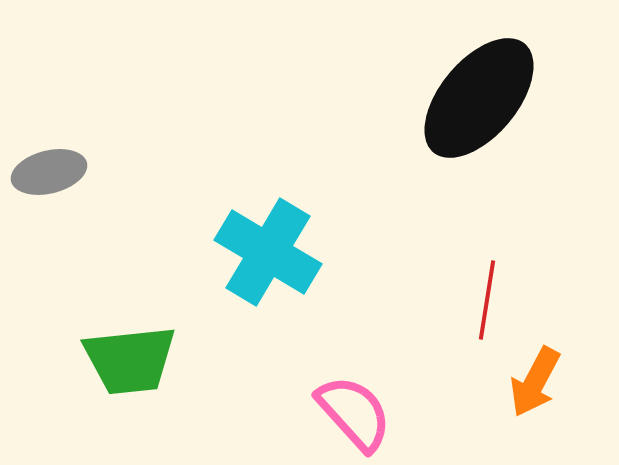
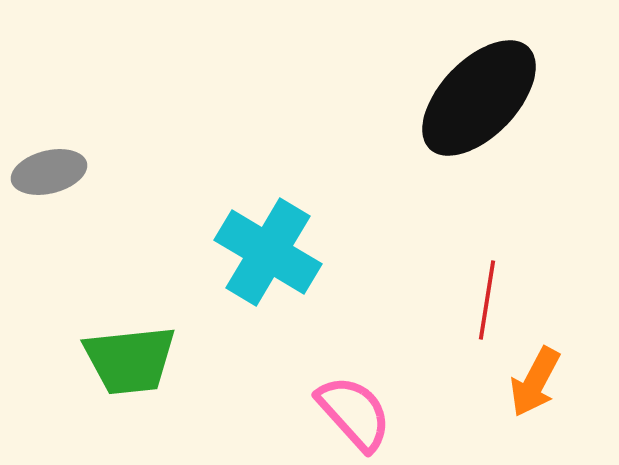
black ellipse: rotated 4 degrees clockwise
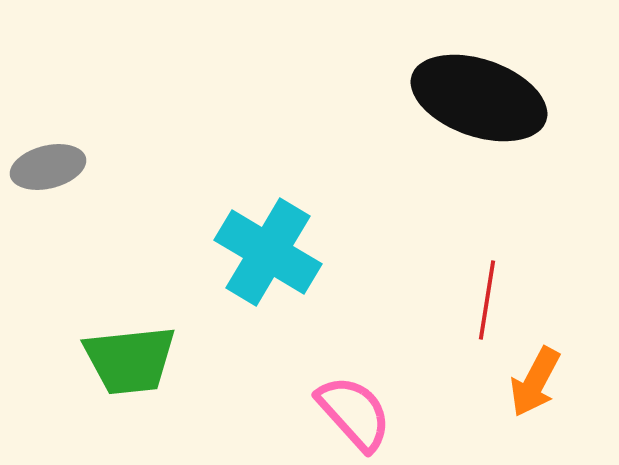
black ellipse: rotated 65 degrees clockwise
gray ellipse: moved 1 px left, 5 px up
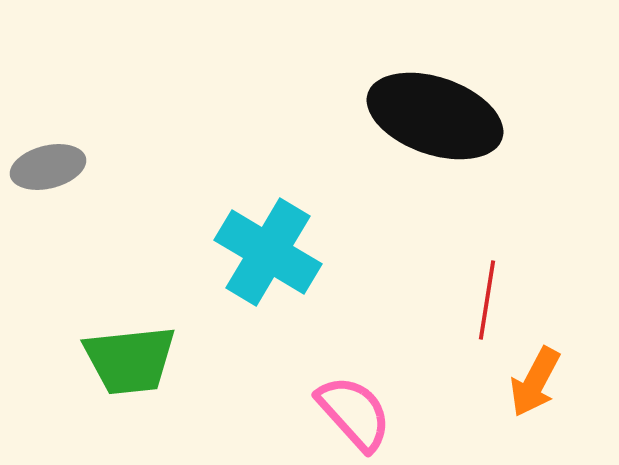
black ellipse: moved 44 px left, 18 px down
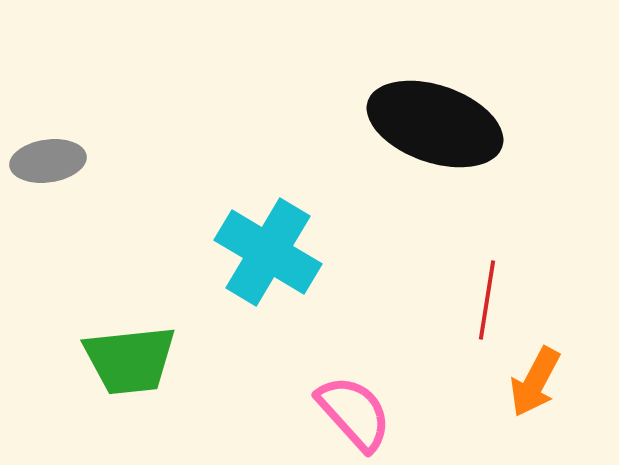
black ellipse: moved 8 px down
gray ellipse: moved 6 px up; rotated 6 degrees clockwise
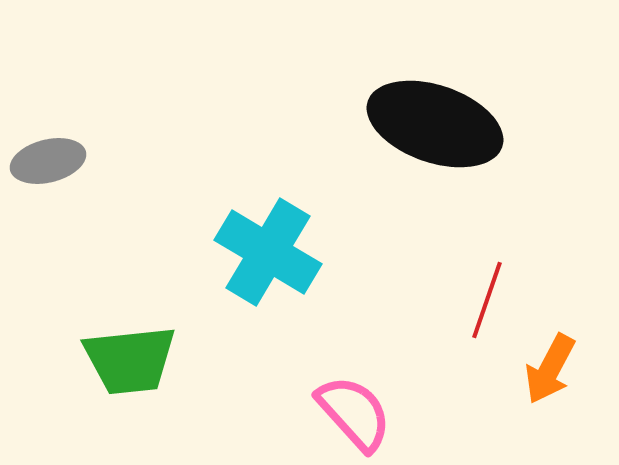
gray ellipse: rotated 6 degrees counterclockwise
red line: rotated 10 degrees clockwise
orange arrow: moved 15 px right, 13 px up
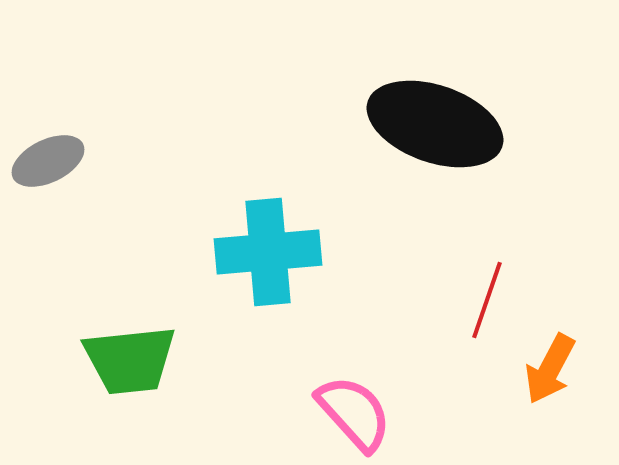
gray ellipse: rotated 12 degrees counterclockwise
cyan cross: rotated 36 degrees counterclockwise
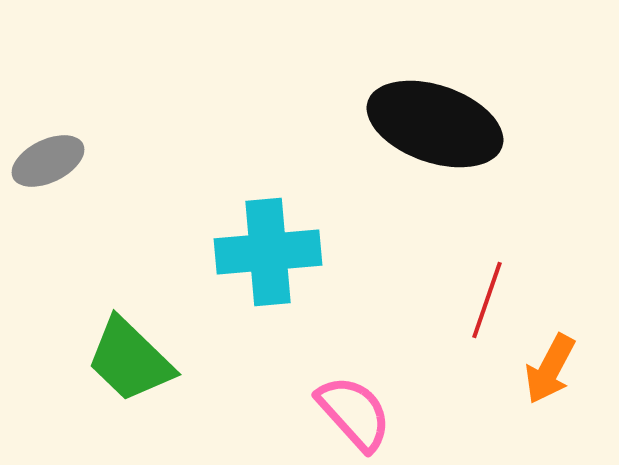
green trapezoid: rotated 50 degrees clockwise
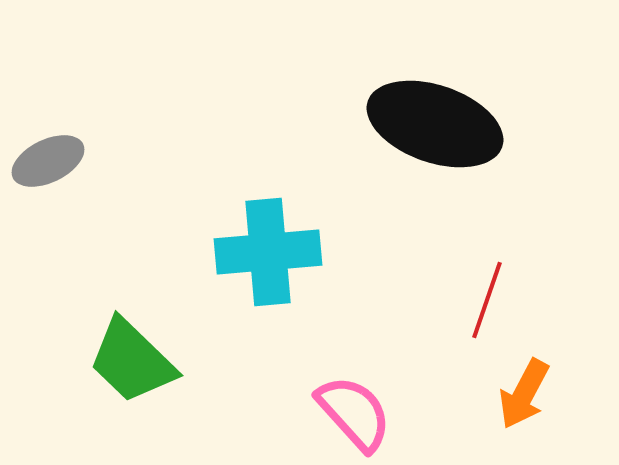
green trapezoid: moved 2 px right, 1 px down
orange arrow: moved 26 px left, 25 px down
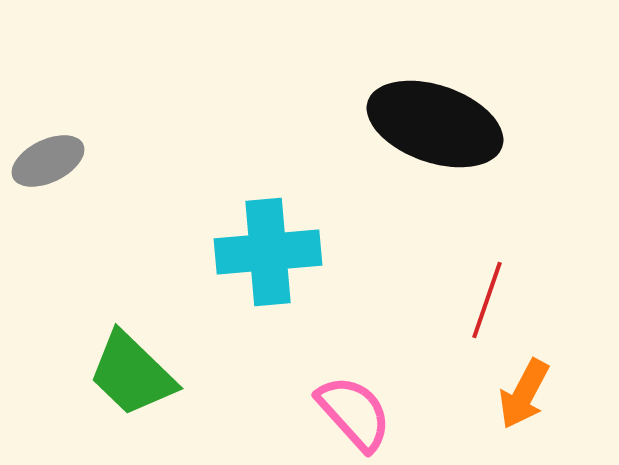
green trapezoid: moved 13 px down
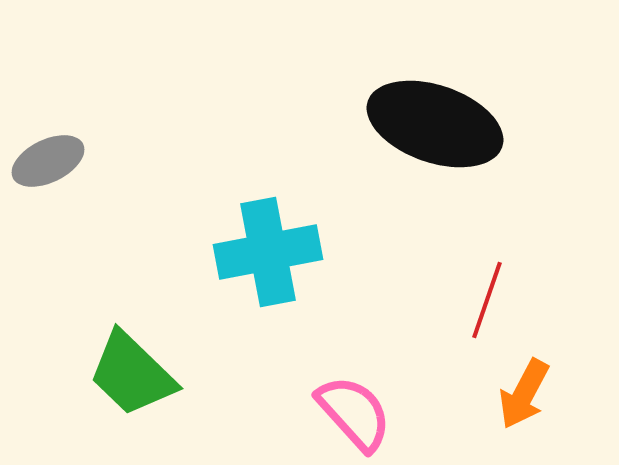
cyan cross: rotated 6 degrees counterclockwise
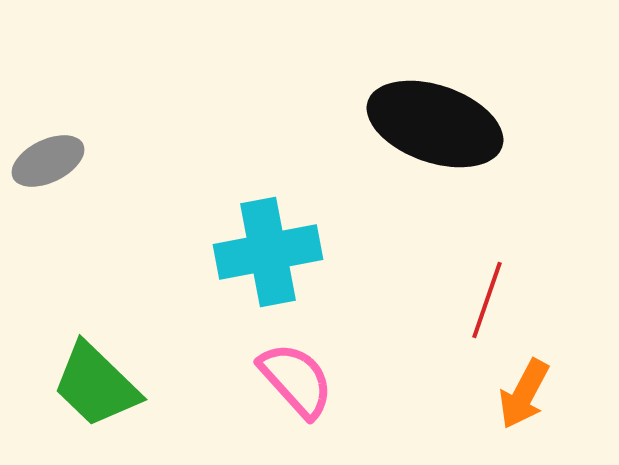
green trapezoid: moved 36 px left, 11 px down
pink semicircle: moved 58 px left, 33 px up
